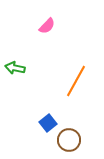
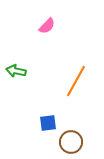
green arrow: moved 1 px right, 3 px down
blue square: rotated 30 degrees clockwise
brown circle: moved 2 px right, 2 px down
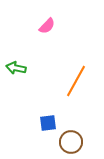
green arrow: moved 3 px up
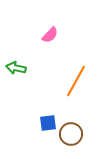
pink semicircle: moved 3 px right, 9 px down
brown circle: moved 8 px up
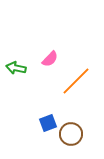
pink semicircle: moved 24 px down
orange line: rotated 16 degrees clockwise
blue square: rotated 12 degrees counterclockwise
